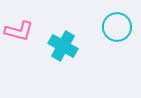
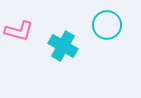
cyan circle: moved 10 px left, 2 px up
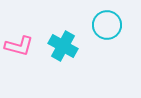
pink L-shape: moved 15 px down
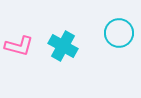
cyan circle: moved 12 px right, 8 px down
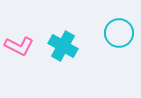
pink L-shape: rotated 12 degrees clockwise
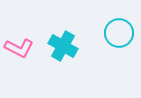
pink L-shape: moved 2 px down
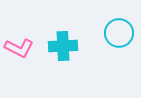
cyan cross: rotated 32 degrees counterclockwise
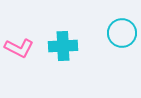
cyan circle: moved 3 px right
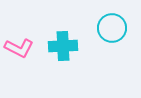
cyan circle: moved 10 px left, 5 px up
